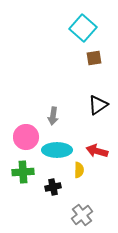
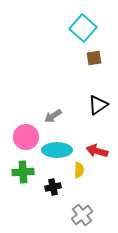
gray arrow: rotated 48 degrees clockwise
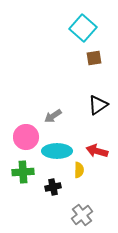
cyan ellipse: moved 1 px down
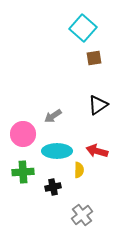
pink circle: moved 3 px left, 3 px up
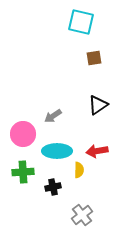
cyan square: moved 2 px left, 6 px up; rotated 28 degrees counterclockwise
red arrow: rotated 25 degrees counterclockwise
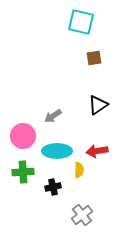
pink circle: moved 2 px down
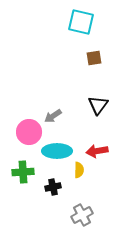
black triangle: rotated 20 degrees counterclockwise
pink circle: moved 6 px right, 4 px up
gray cross: rotated 10 degrees clockwise
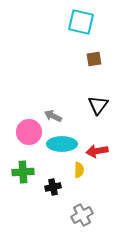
brown square: moved 1 px down
gray arrow: rotated 60 degrees clockwise
cyan ellipse: moved 5 px right, 7 px up
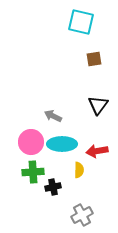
pink circle: moved 2 px right, 10 px down
green cross: moved 10 px right
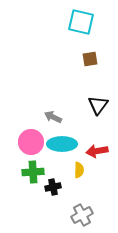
brown square: moved 4 px left
gray arrow: moved 1 px down
